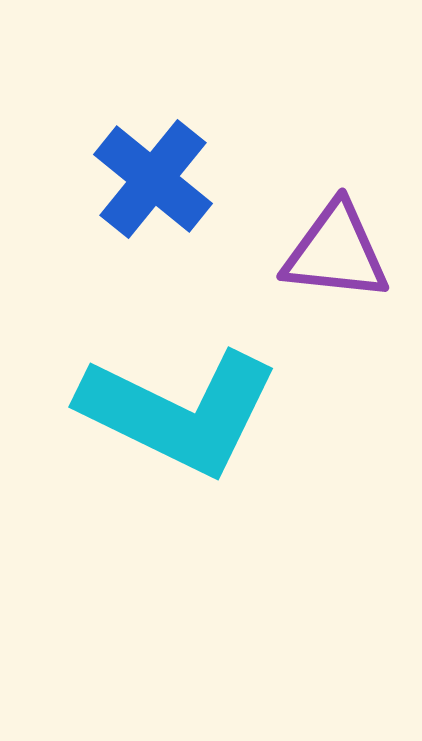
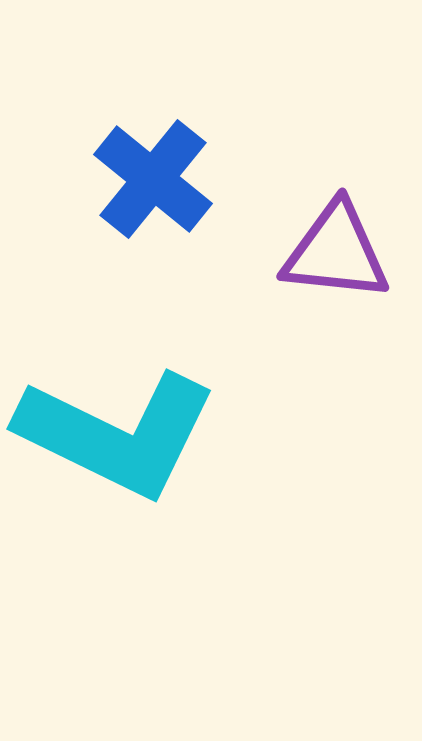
cyan L-shape: moved 62 px left, 22 px down
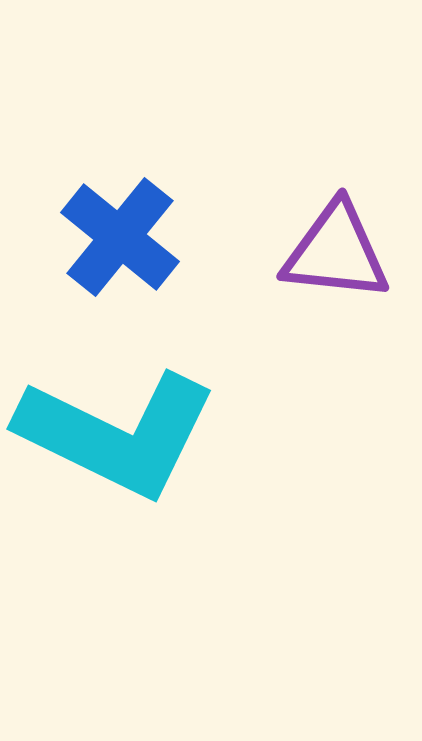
blue cross: moved 33 px left, 58 px down
